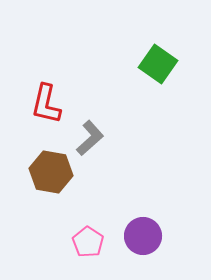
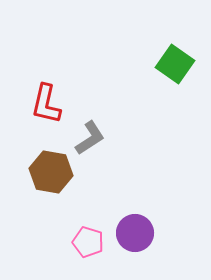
green square: moved 17 px right
gray L-shape: rotated 9 degrees clockwise
purple circle: moved 8 px left, 3 px up
pink pentagon: rotated 16 degrees counterclockwise
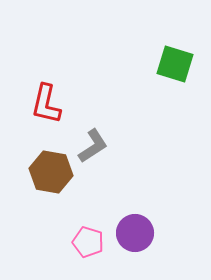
green square: rotated 18 degrees counterclockwise
gray L-shape: moved 3 px right, 8 px down
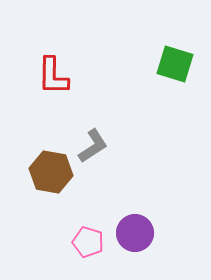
red L-shape: moved 7 px right, 28 px up; rotated 12 degrees counterclockwise
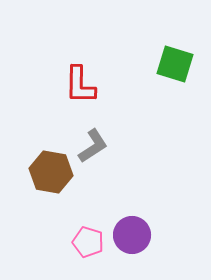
red L-shape: moved 27 px right, 9 px down
purple circle: moved 3 px left, 2 px down
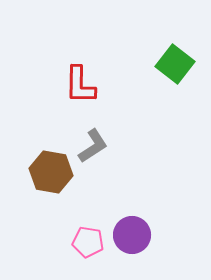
green square: rotated 21 degrees clockwise
pink pentagon: rotated 8 degrees counterclockwise
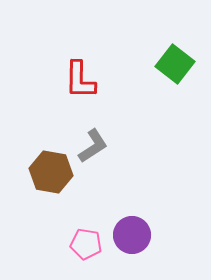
red L-shape: moved 5 px up
pink pentagon: moved 2 px left, 2 px down
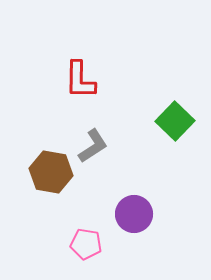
green square: moved 57 px down; rotated 6 degrees clockwise
purple circle: moved 2 px right, 21 px up
